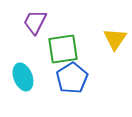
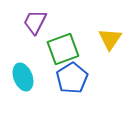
yellow triangle: moved 5 px left
green square: rotated 12 degrees counterclockwise
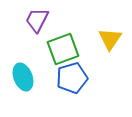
purple trapezoid: moved 2 px right, 2 px up
blue pentagon: rotated 16 degrees clockwise
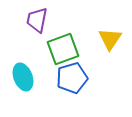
purple trapezoid: rotated 16 degrees counterclockwise
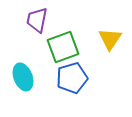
green square: moved 2 px up
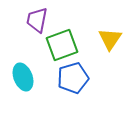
green square: moved 1 px left, 2 px up
blue pentagon: moved 1 px right
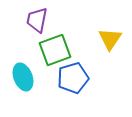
green square: moved 7 px left, 5 px down
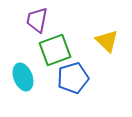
yellow triangle: moved 3 px left, 2 px down; rotated 20 degrees counterclockwise
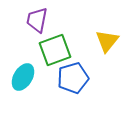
yellow triangle: rotated 25 degrees clockwise
cyan ellipse: rotated 52 degrees clockwise
